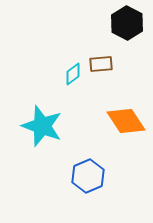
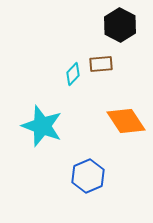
black hexagon: moved 7 px left, 2 px down
cyan diamond: rotated 10 degrees counterclockwise
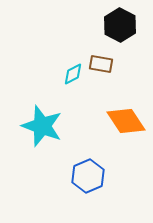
brown rectangle: rotated 15 degrees clockwise
cyan diamond: rotated 20 degrees clockwise
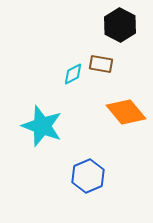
orange diamond: moved 9 px up; rotated 6 degrees counterclockwise
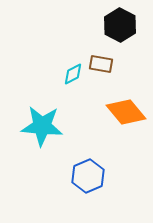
cyan star: rotated 15 degrees counterclockwise
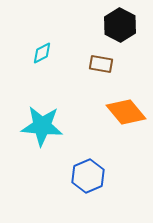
cyan diamond: moved 31 px left, 21 px up
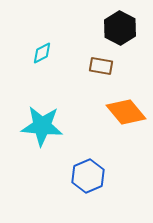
black hexagon: moved 3 px down
brown rectangle: moved 2 px down
